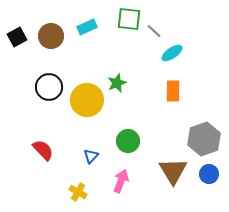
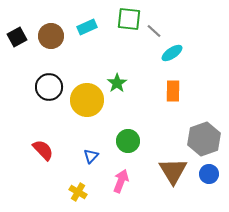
green star: rotated 12 degrees counterclockwise
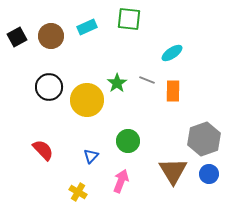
gray line: moved 7 px left, 49 px down; rotated 21 degrees counterclockwise
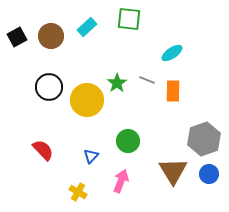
cyan rectangle: rotated 18 degrees counterclockwise
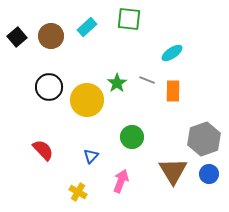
black square: rotated 12 degrees counterclockwise
green circle: moved 4 px right, 4 px up
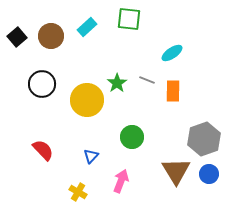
black circle: moved 7 px left, 3 px up
brown triangle: moved 3 px right
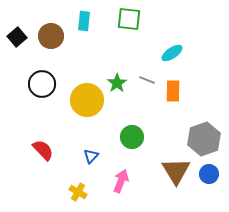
cyan rectangle: moved 3 px left, 6 px up; rotated 42 degrees counterclockwise
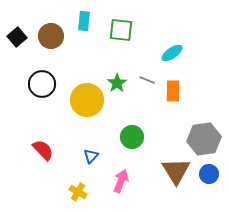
green square: moved 8 px left, 11 px down
gray hexagon: rotated 12 degrees clockwise
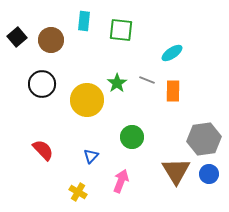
brown circle: moved 4 px down
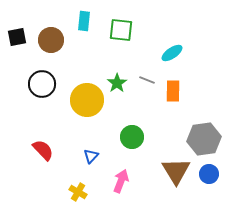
black square: rotated 30 degrees clockwise
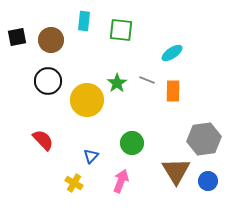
black circle: moved 6 px right, 3 px up
green circle: moved 6 px down
red semicircle: moved 10 px up
blue circle: moved 1 px left, 7 px down
yellow cross: moved 4 px left, 9 px up
